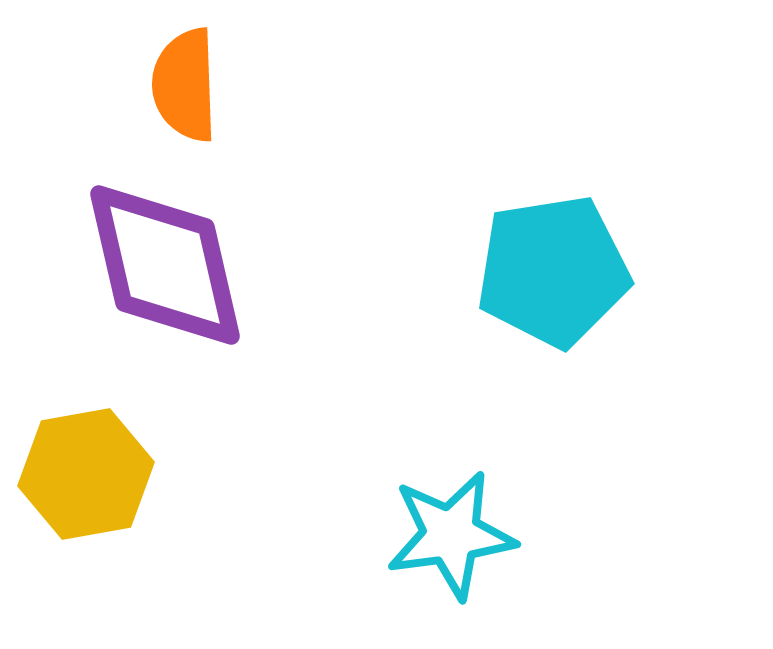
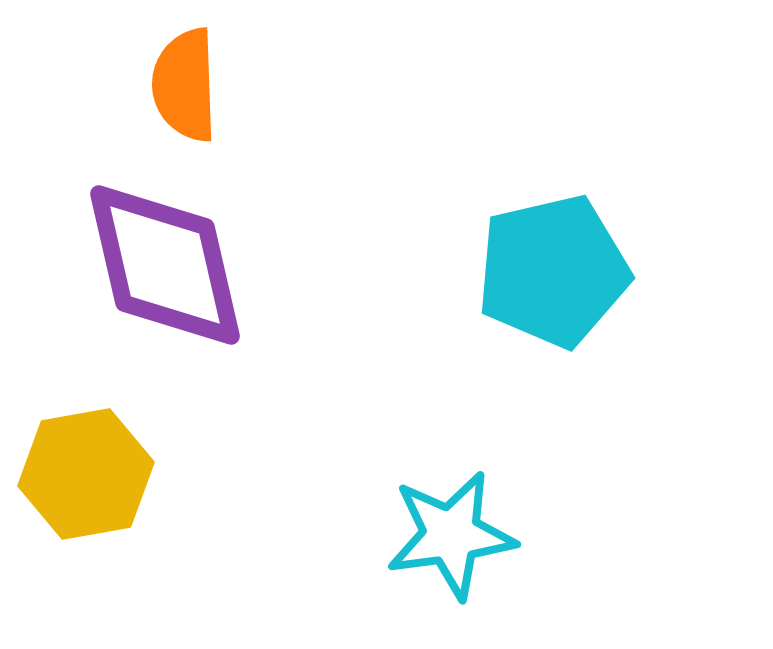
cyan pentagon: rotated 4 degrees counterclockwise
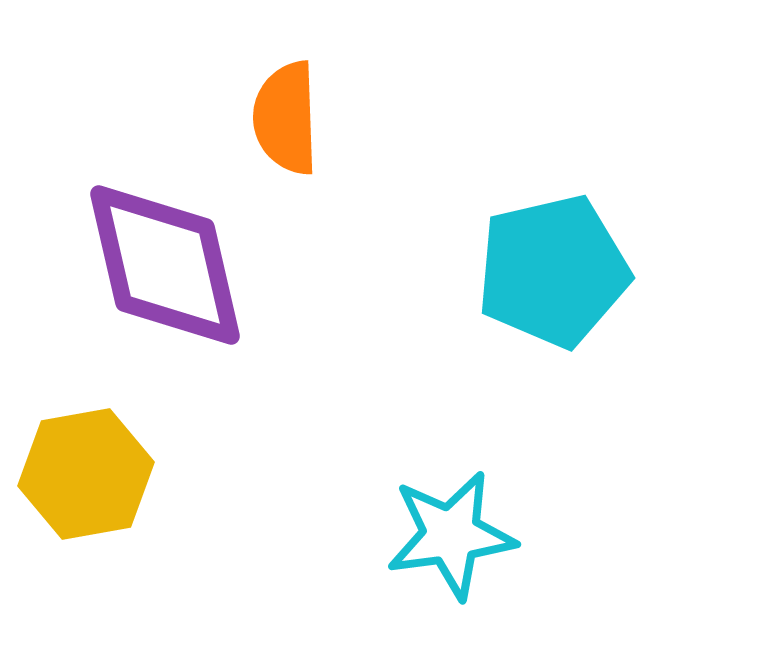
orange semicircle: moved 101 px right, 33 px down
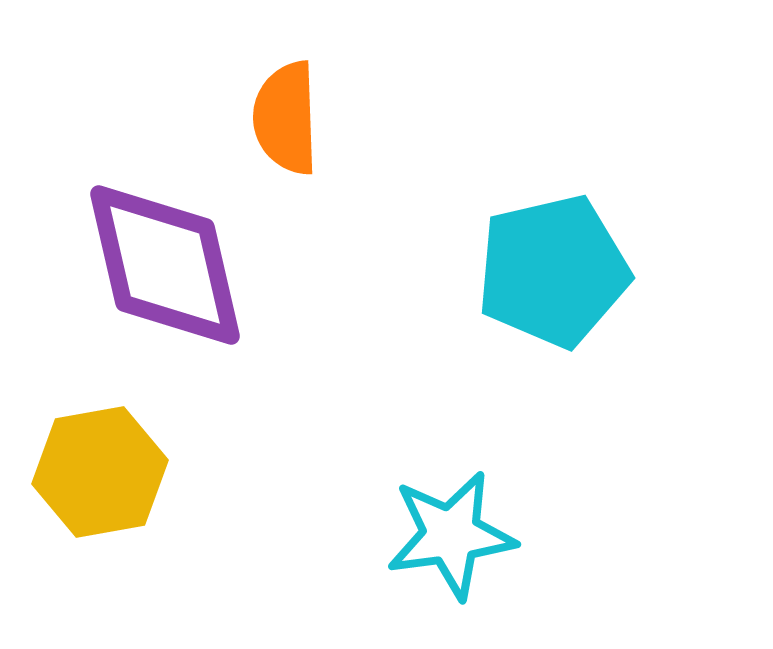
yellow hexagon: moved 14 px right, 2 px up
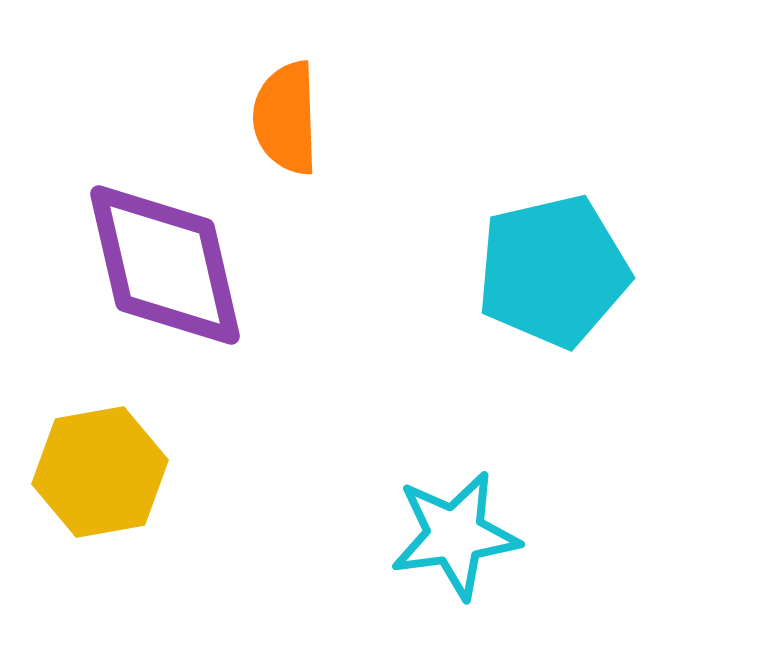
cyan star: moved 4 px right
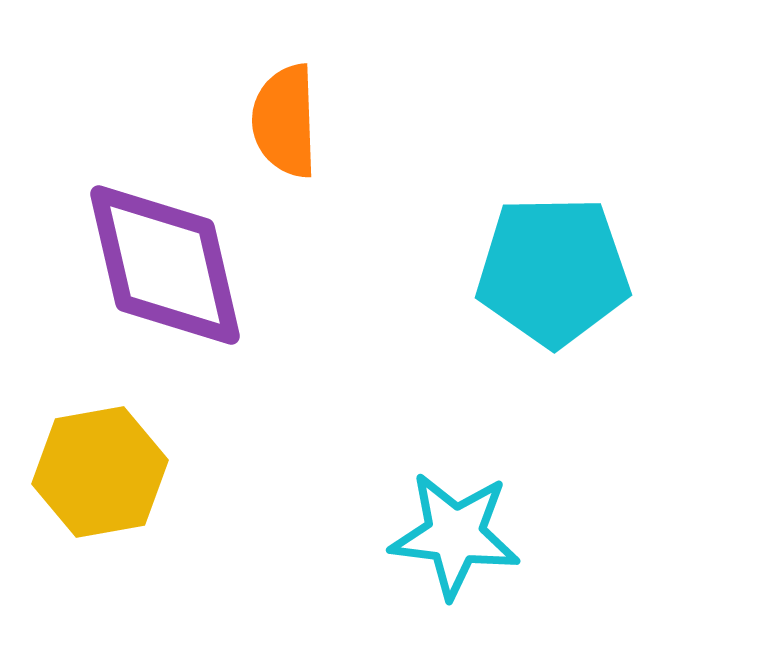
orange semicircle: moved 1 px left, 3 px down
cyan pentagon: rotated 12 degrees clockwise
cyan star: rotated 15 degrees clockwise
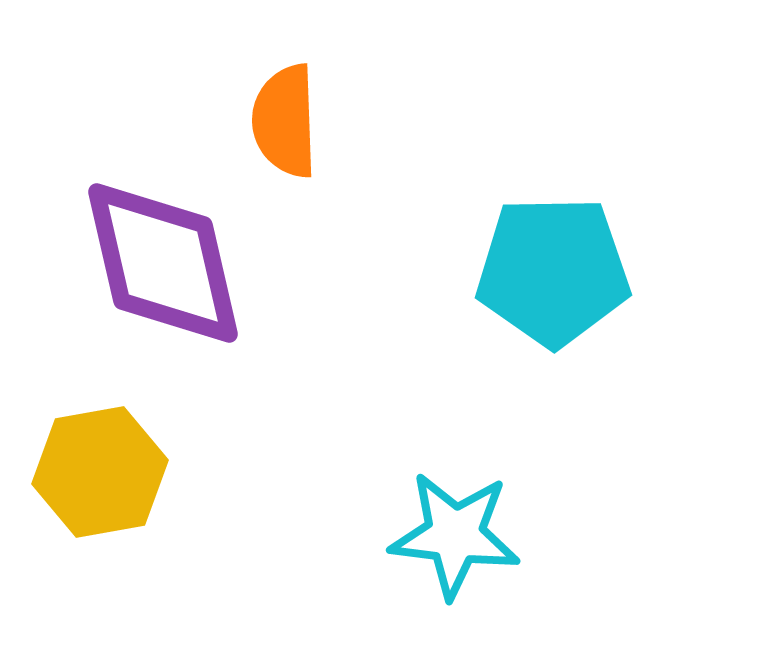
purple diamond: moved 2 px left, 2 px up
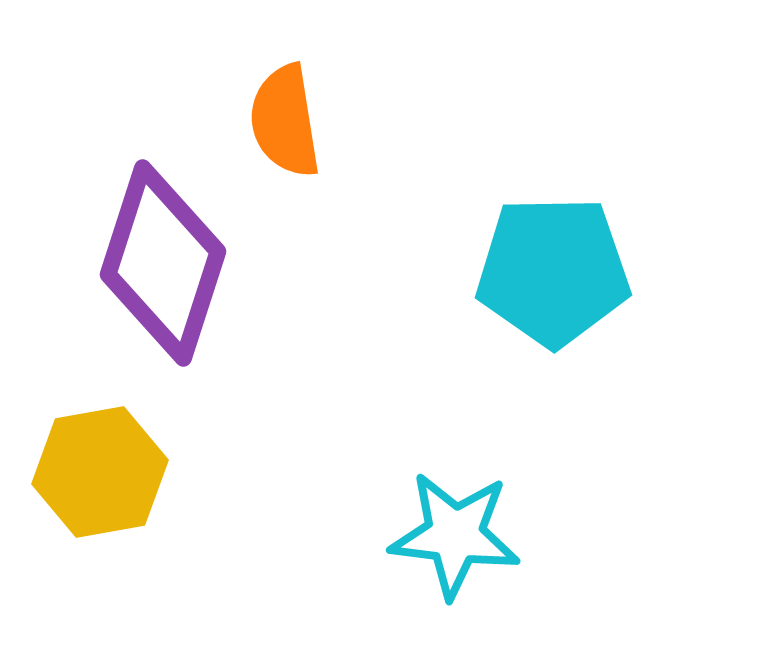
orange semicircle: rotated 7 degrees counterclockwise
purple diamond: rotated 31 degrees clockwise
